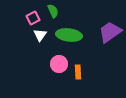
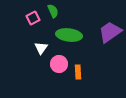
white triangle: moved 1 px right, 13 px down
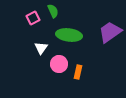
orange rectangle: rotated 16 degrees clockwise
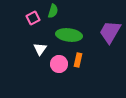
green semicircle: rotated 40 degrees clockwise
purple trapezoid: rotated 25 degrees counterclockwise
white triangle: moved 1 px left, 1 px down
orange rectangle: moved 12 px up
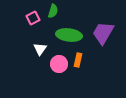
purple trapezoid: moved 7 px left, 1 px down
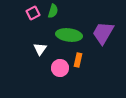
pink square: moved 5 px up
pink circle: moved 1 px right, 4 px down
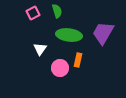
green semicircle: moved 4 px right; rotated 32 degrees counterclockwise
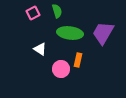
green ellipse: moved 1 px right, 2 px up
white triangle: rotated 32 degrees counterclockwise
pink circle: moved 1 px right, 1 px down
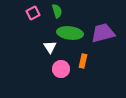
purple trapezoid: rotated 45 degrees clockwise
white triangle: moved 10 px right, 2 px up; rotated 24 degrees clockwise
orange rectangle: moved 5 px right, 1 px down
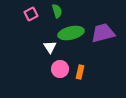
pink square: moved 2 px left, 1 px down
green ellipse: moved 1 px right; rotated 20 degrees counterclockwise
orange rectangle: moved 3 px left, 11 px down
pink circle: moved 1 px left
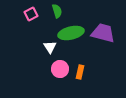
purple trapezoid: rotated 30 degrees clockwise
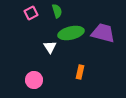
pink square: moved 1 px up
pink circle: moved 26 px left, 11 px down
